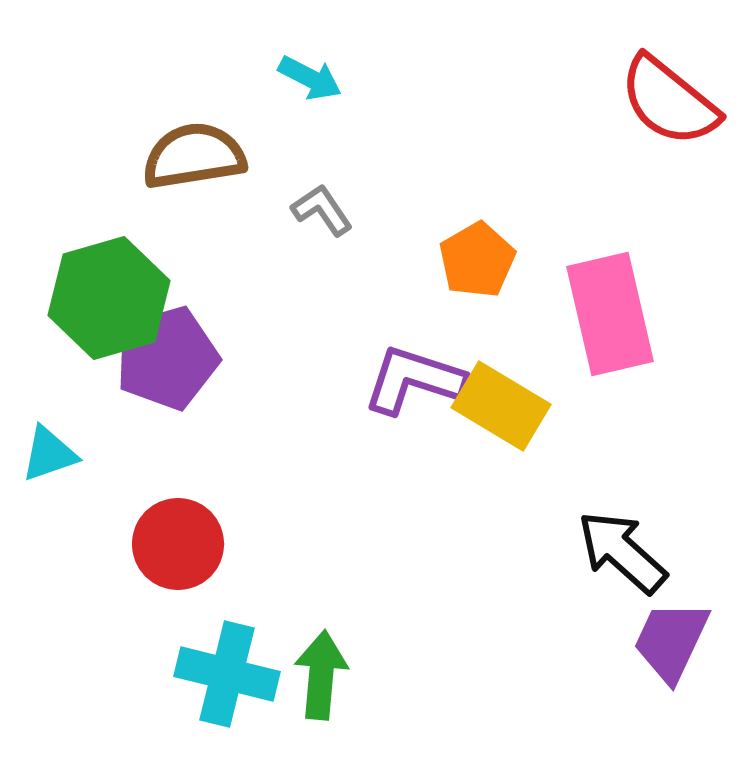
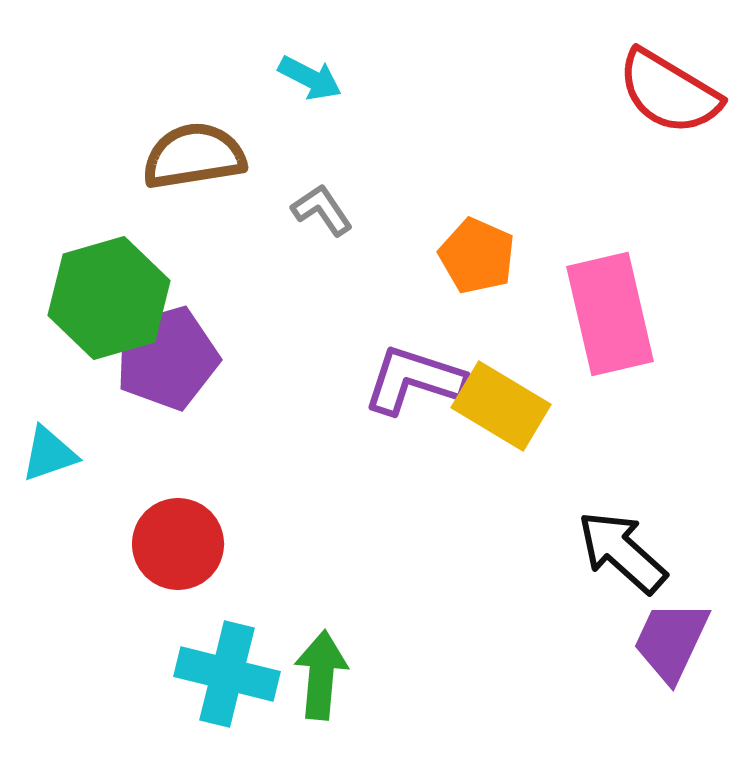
red semicircle: moved 9 px up; rotated 8 degrees counterclockwise
orange pentagon: moved 4 px up; rotated 18 degrees counterclockwise
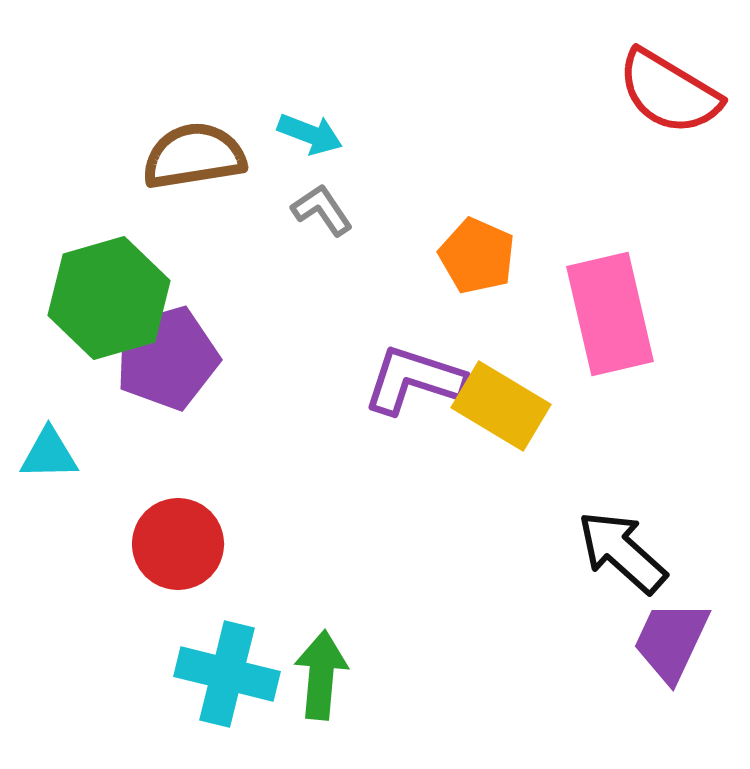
cyan arrow: moved 56 px down; rotated 6 degrees counterclockwise
cyan triangle: rotated 18 degrees clockwise
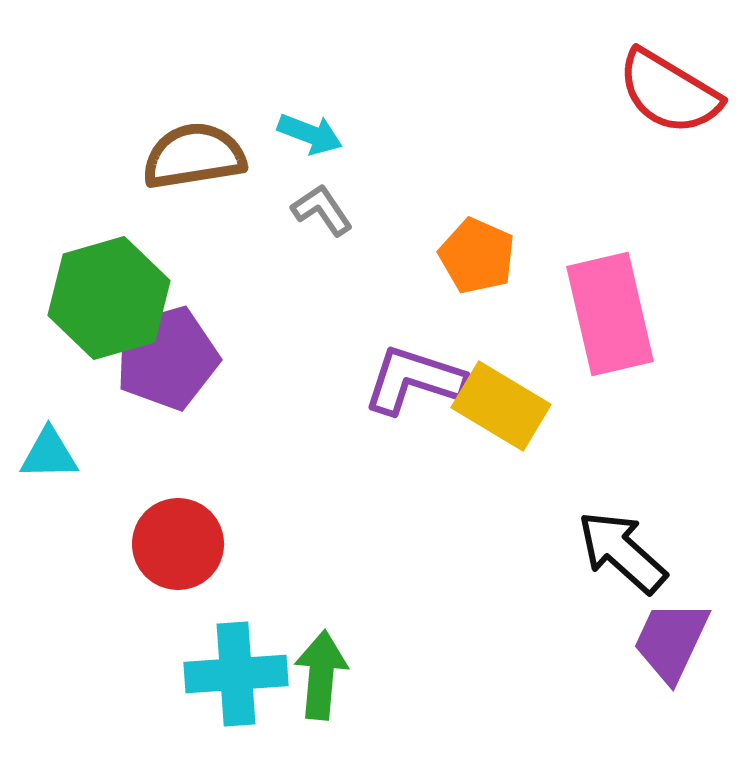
cyan cross: moved 9 px right; rotated 18 degrees counterclockwise
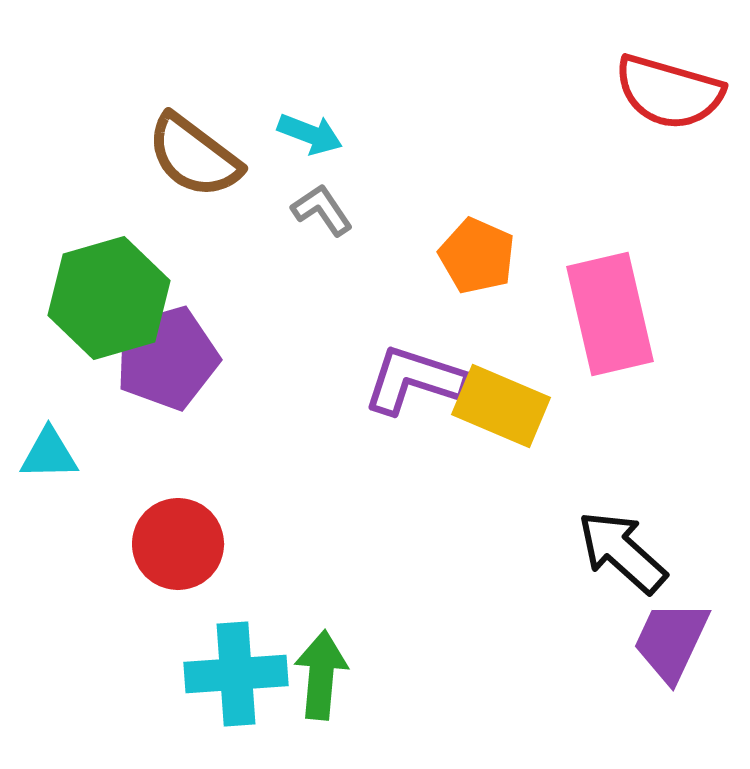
red semicircle: rotated 15 degrees counterclockwise
brown semicircle: rotated 134 degrees counterclockwise
yellow rectangle: rotated 8 degrees counterclockwise
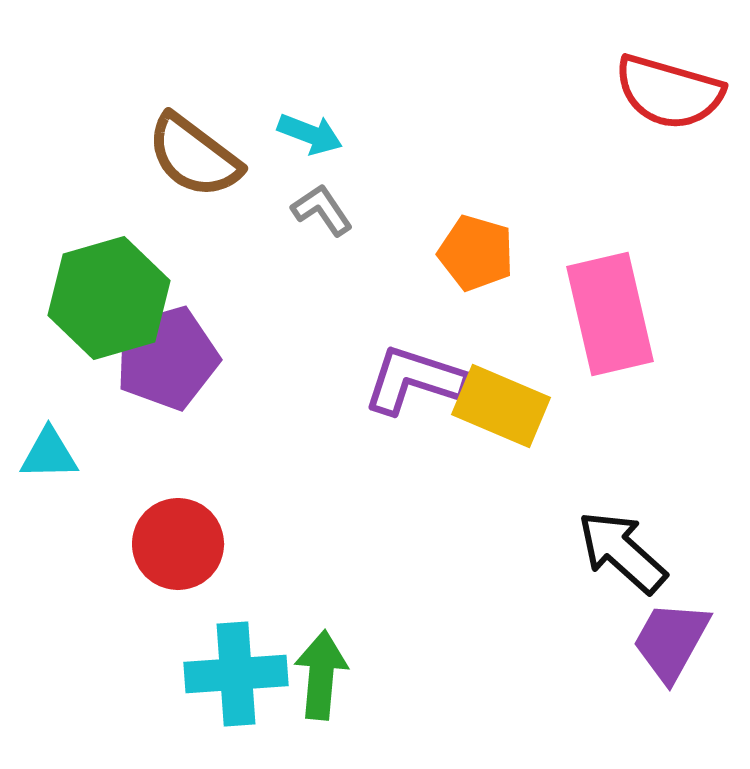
orange pentagon: moved 1 px left, 3 px up; rotated 8 degrees counterclockwise
purple trapezoid: rotated 4 degrees clockwise
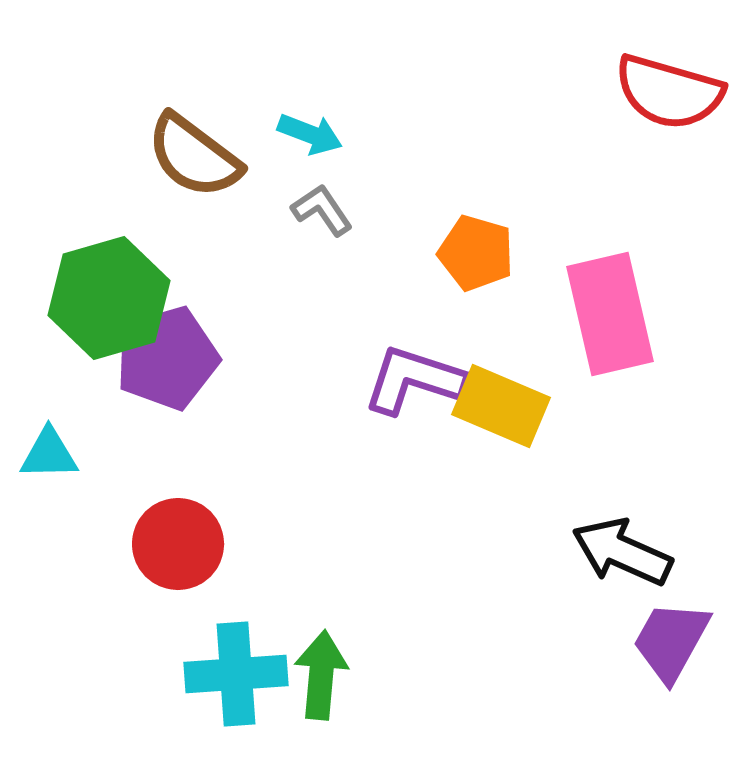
black arrow: rotated 18 degrees counterclockwise
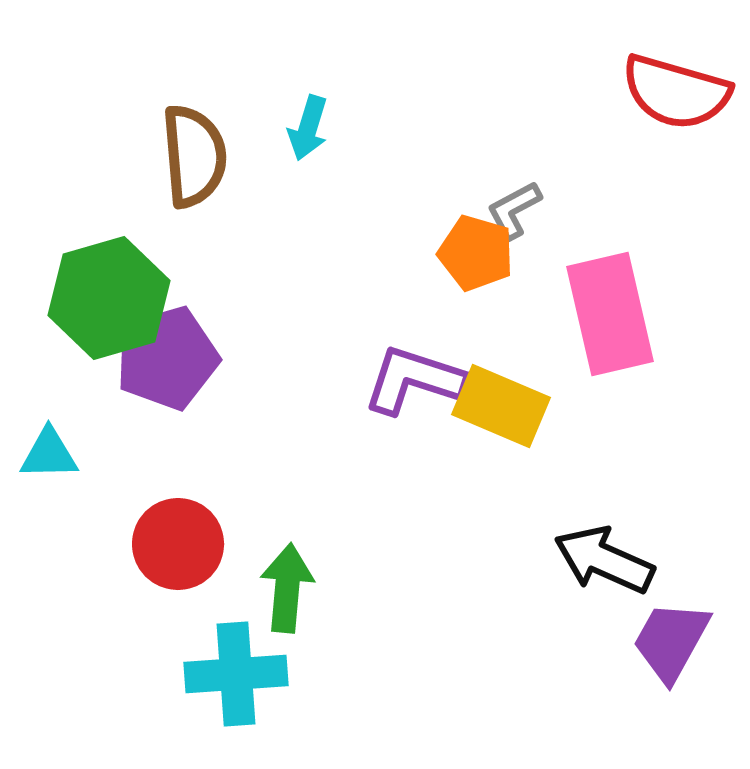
red semicircle: moved 7 px right
cyan arrow: moved 2 px left, 6 px up; rotated 86 degrees clockwise
brown semicircle: rotated 132 degrees counterclockwise
gray L-shape: moved 192 px right; rotated 84 degrees counterclockwise
black arrow: moved 18 px left, 8 px down
green arrow: moved 34 px left, 87 px up
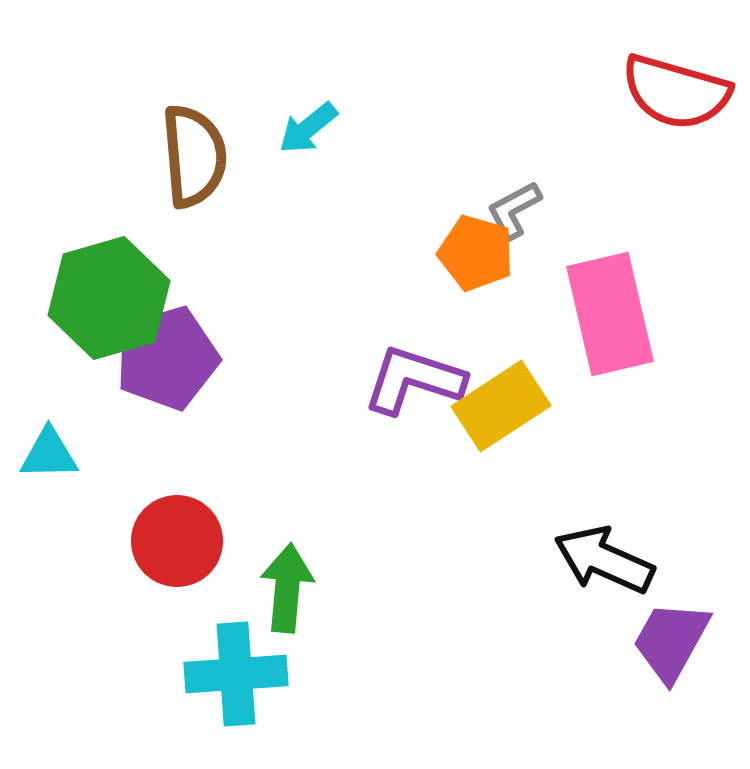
cyan arrow: rotated 34 degrees clockwise
yellow rectangle: rotated 56 degrees counterclockwise
red circle: moved 1 px left, 3 px up
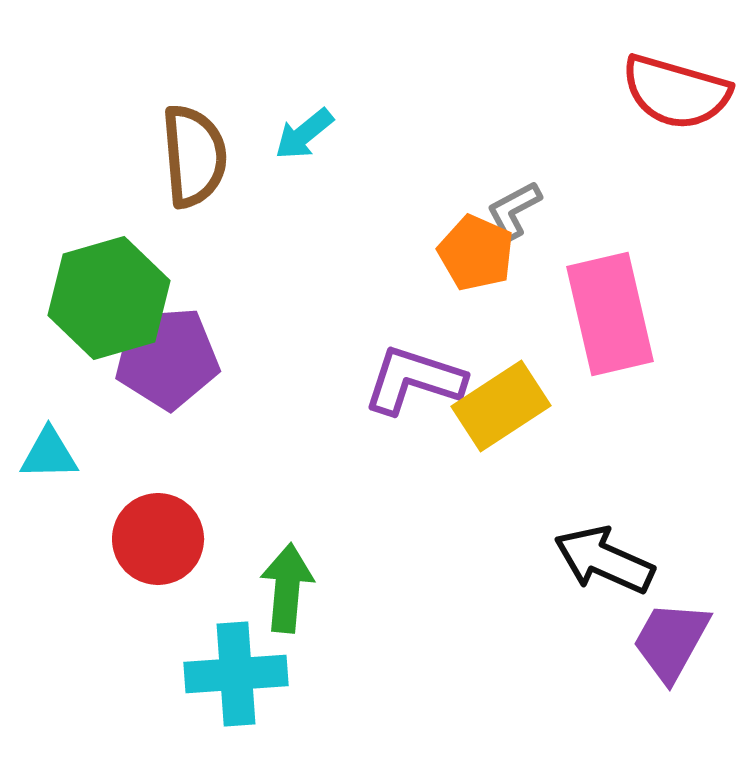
cyan arrow: moved 4 px left, 6 px down
orange pentagon: rotated 8 degrees clockwise
purple pentagon: rotated 12 degrees clockwise
red circle: moved 19 px left, 2 px up
